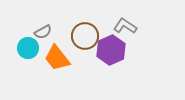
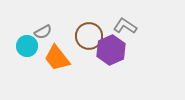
brown circle: moved 4 px right
cyan circle: moved 1 px left, 2 px up
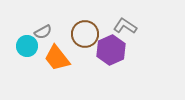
brown circle: moved 4 px left, 2 px up
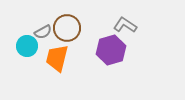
gray L-shape: moved 1 px up
brown circle: moved 18 px left, 6 px up
purple hexagon: rotated 8 degrees clockwise
orange trapezoid: rotated 52 degrees clockwise
